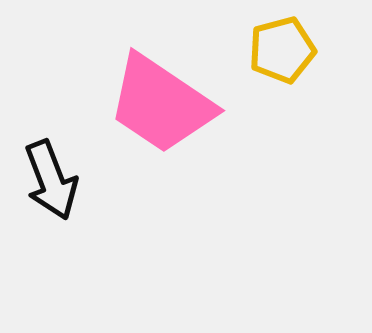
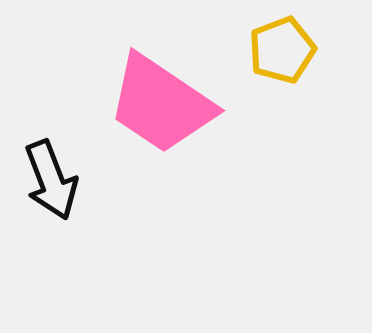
yellow pentagon: rotated 6 degrees counterclockwise
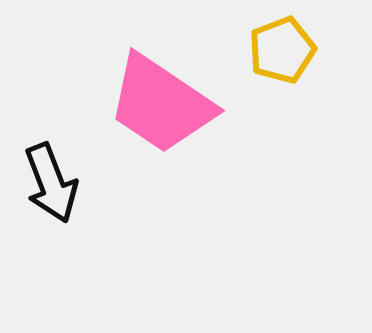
black arrow: moved 3 px down
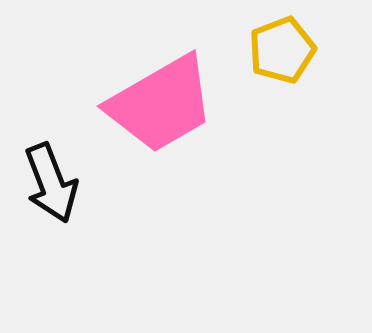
pink trapezoid: rotated 64 degrees counterclockwise
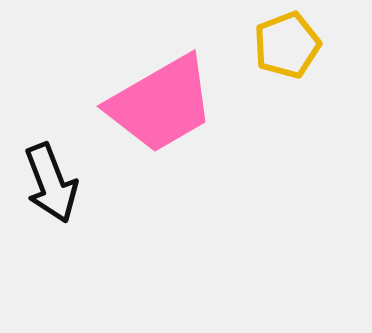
yellow pentagon: moved 5 px right, 5 px up
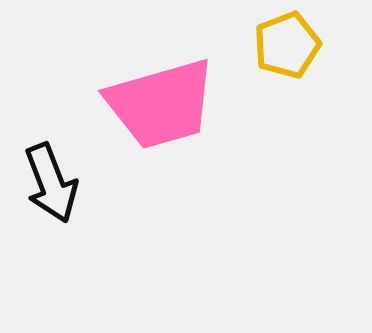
pink trapezoid: rotated 14 degrees clockwise
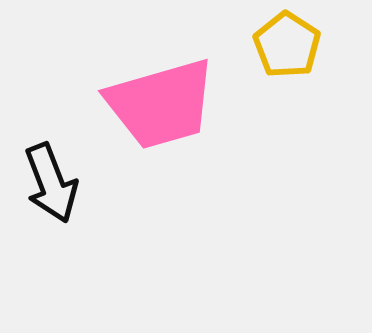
yellow pentagon: rotated 18 degrees counterclockwise
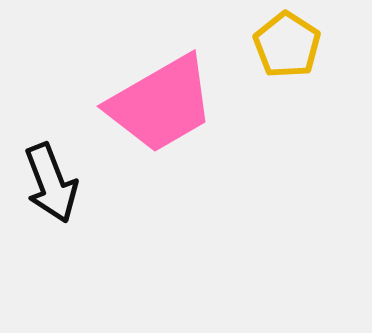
pink trapezoid: rotated 14 degrees counterclockwise
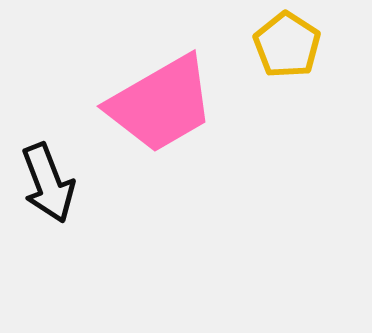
black arrow: moved 3 px left
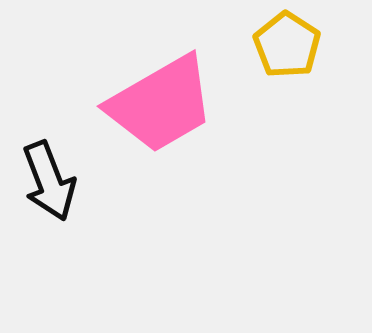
black arrow: moved 1 px right, 2 px up
